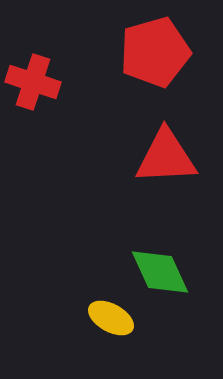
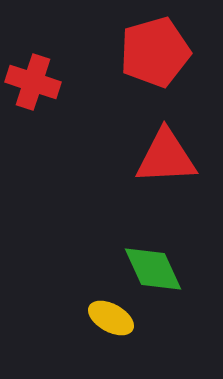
green diamond: moved 7 px left, 3 px up
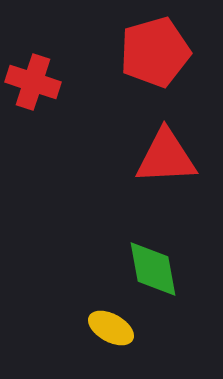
green diamond: rotated 14 degrees clockwise
yellow ellipse: moved 10 px down
